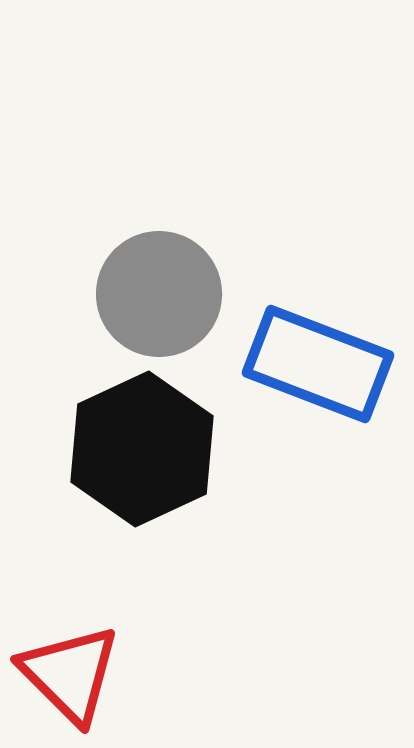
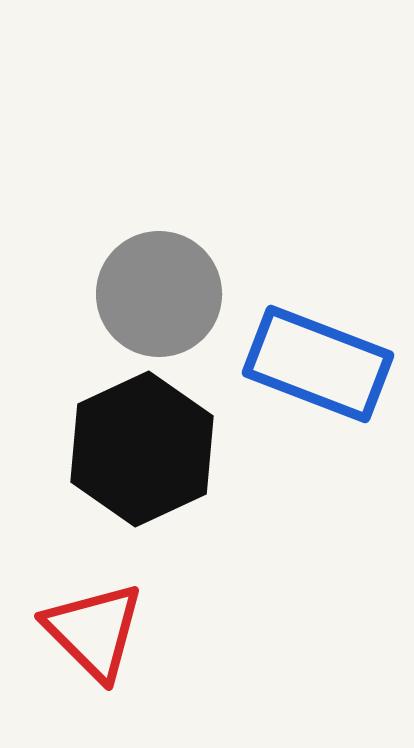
red triangle: moved 24 px right, 43 px up
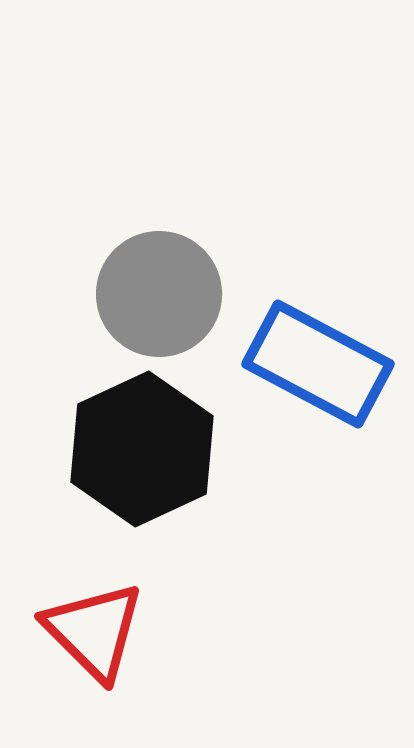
blue rectangle: rotated 7 degrees clockwise
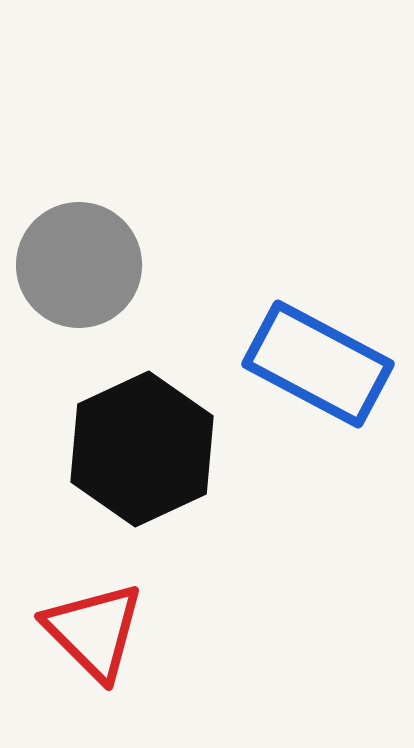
gray circle: moved 80 px left, 29 px up
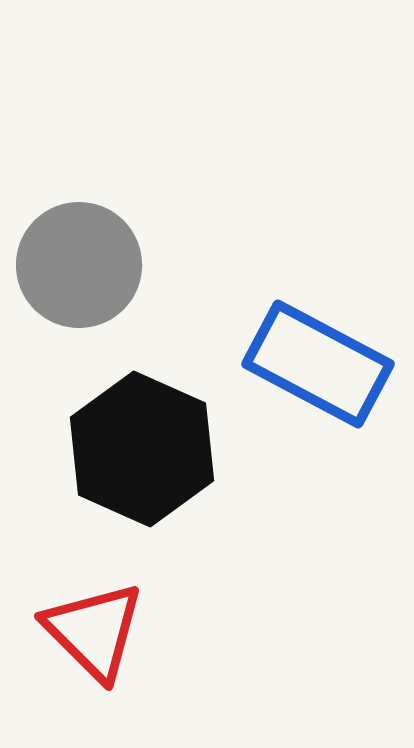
black hexagon: rotated 11 degrees counterclockwise
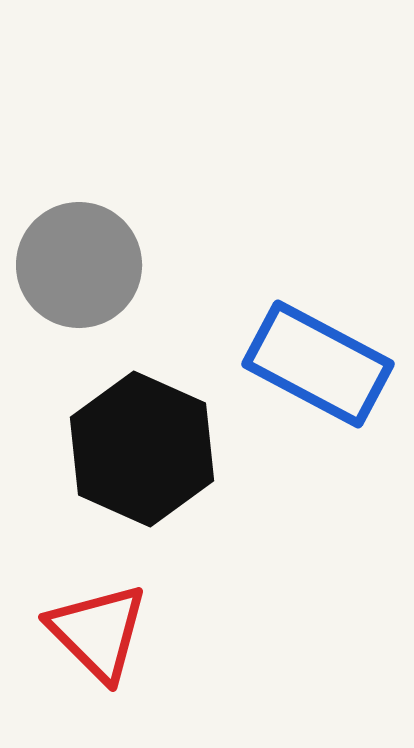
red triangle: moved 4 px right, 1 px down
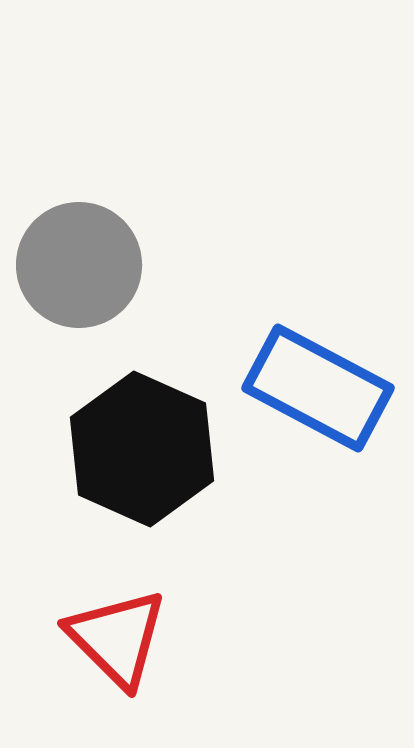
blue rectangle: moved 24 px down
red triangle: moved 19 px right, 6 px down
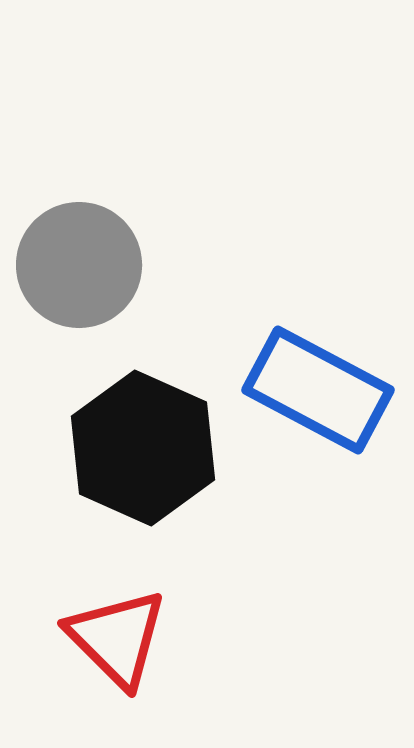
blue rectangle: moved 2 px down
black hexagon: moved 1 px right, 1 px up
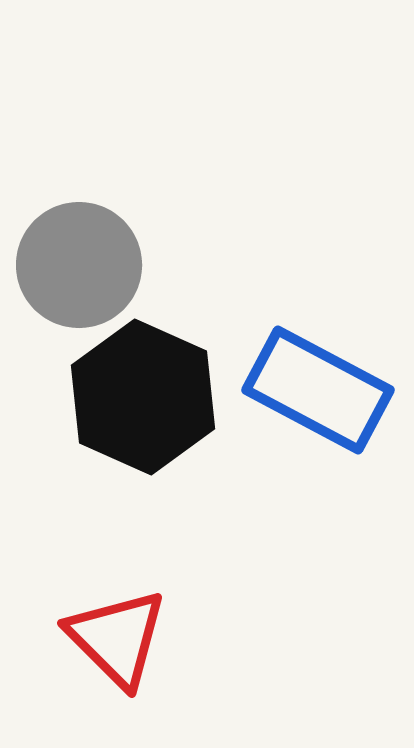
black hexagon: moved 51 px up
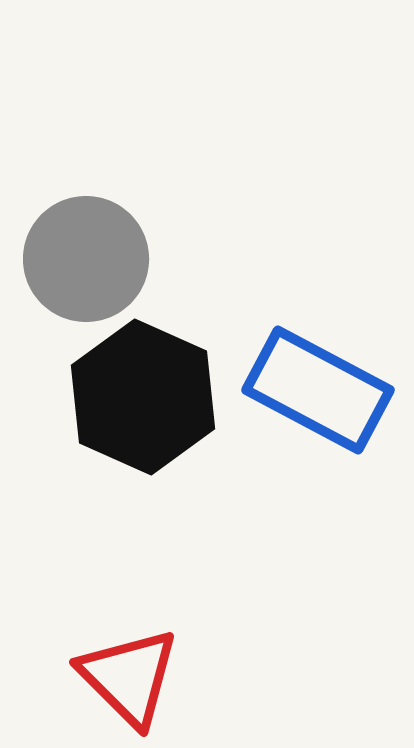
gray circle: moved 7 px right, 6 px up
red triangle: moved 12 px right, 39 px down
